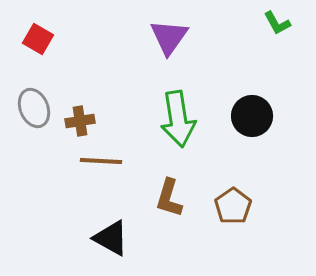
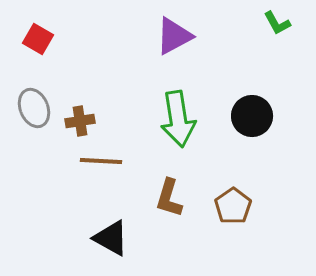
purple triangle: moved 5 px right, 1 px up; rotated 27 degrees clockwise
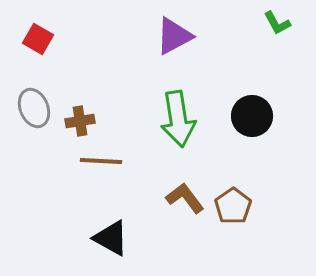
brown L-shape: moved 16 px right; rotated 126 degrees clockwise
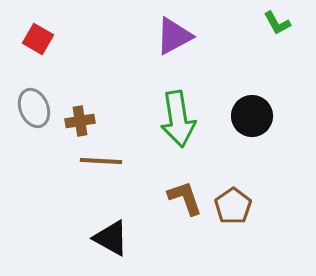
brown L-shape: rotated 18 degrees clockwise
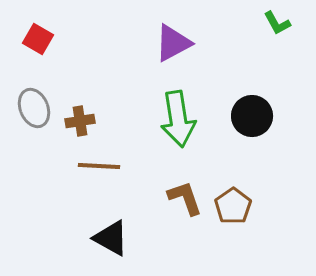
purple triangle: moved 1 px left, 7 px down
brown line: moved 2 px left, 5 px down
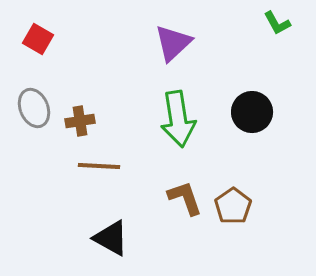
purple triangle: rotated 15 degrees counterclockwise
black circle: moved 4 px up
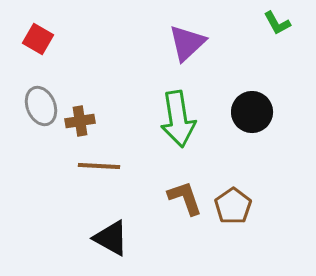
purple triangle: moved 14 px right
gray ellipse: moved 7 px right, 2 px up
